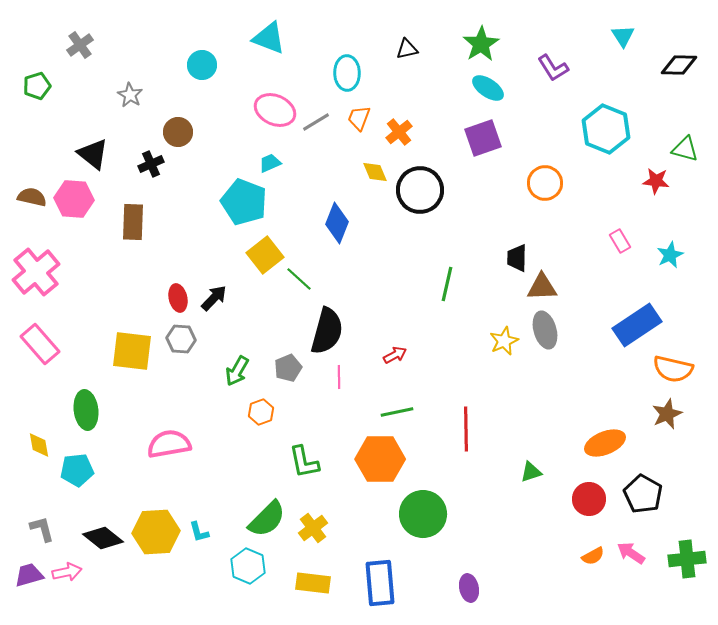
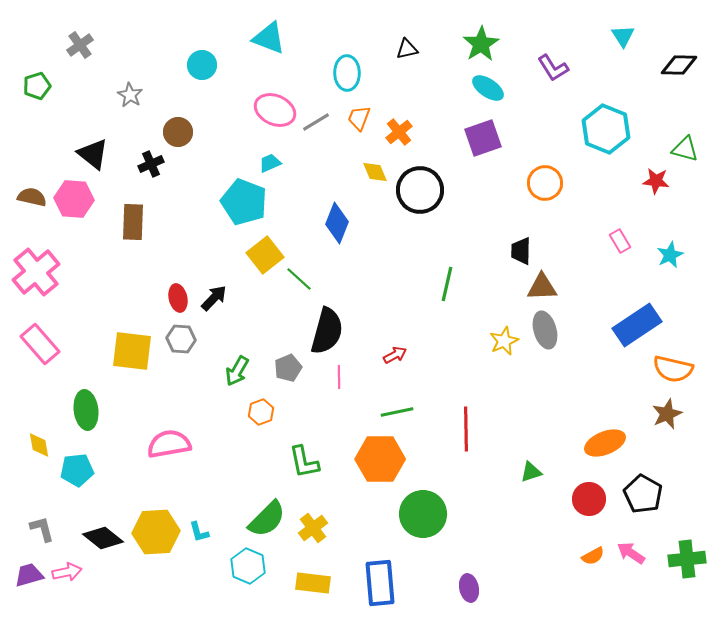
black trapezoid at (517, 258): moved 4 px right, 7 px up
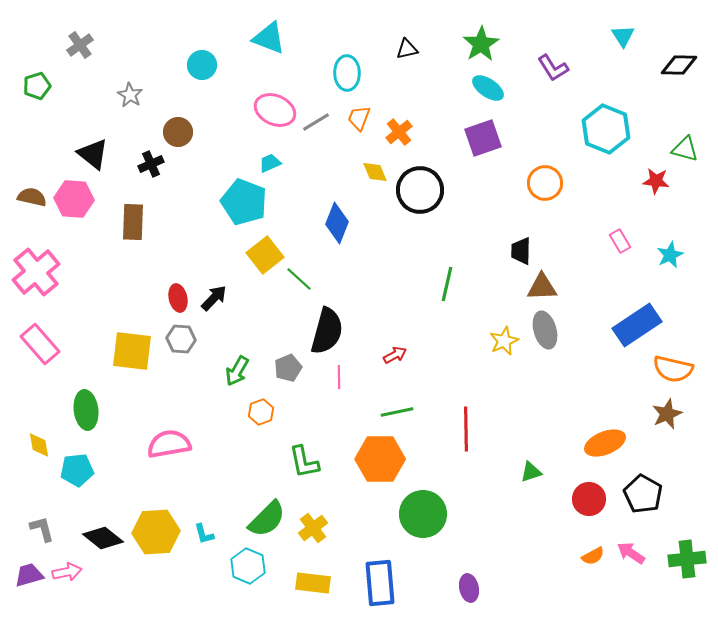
cyan L-shape at (199, 532): moved 5 px right, 2 px down
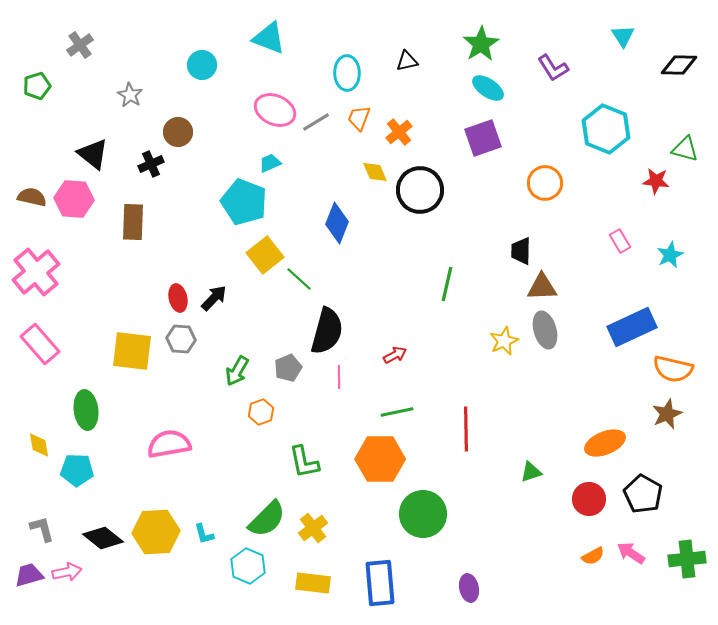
black triangle at (407, 49): moved 12 px down
blue rectangle at (637, 325): moved 5 px left, 2 px down; rotated 9 degrees clockwise
cyan pentagon at (77, 470): rotated 8 degrees clockwise
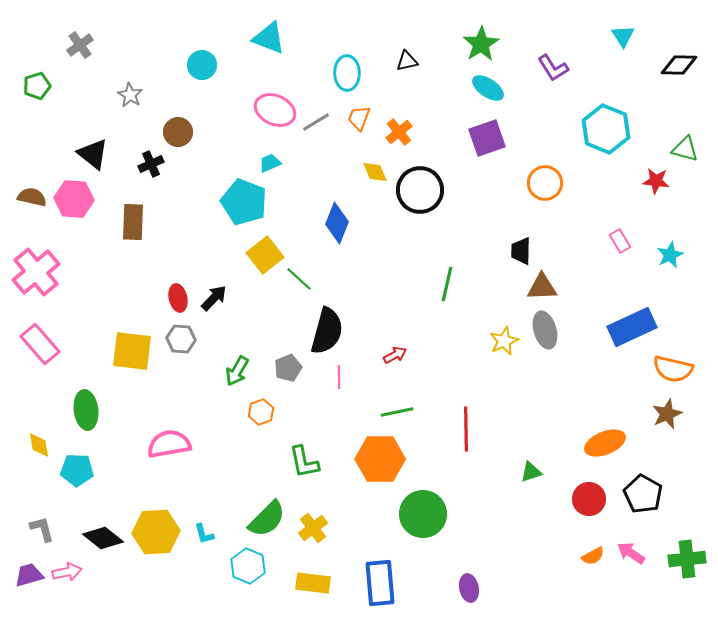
purple square at (483, 138): moved 4 px right
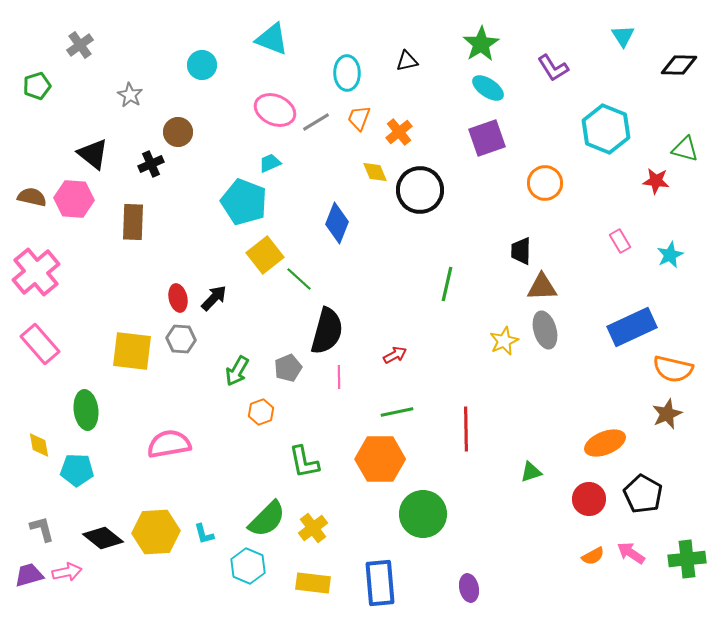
cyan triangle at (269, 38): moved 3 px right, 1 px down
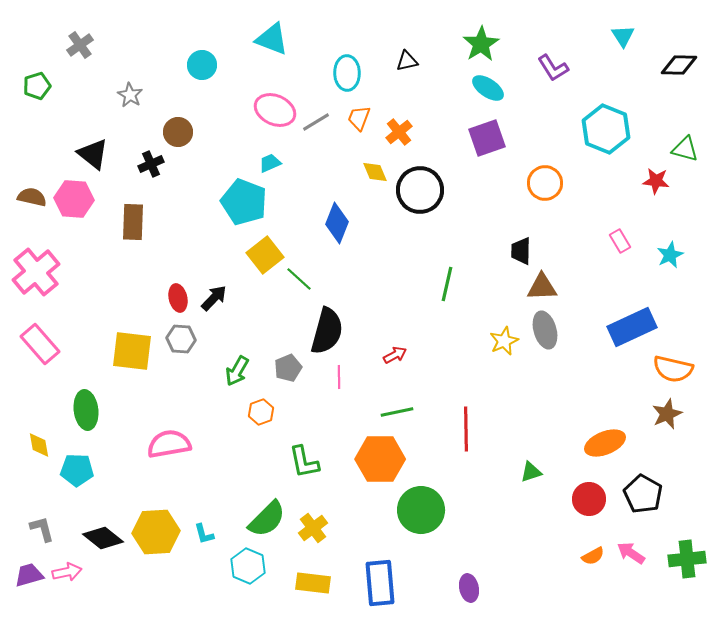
green circle at (423, 514): moved 2 px left, 4 px up
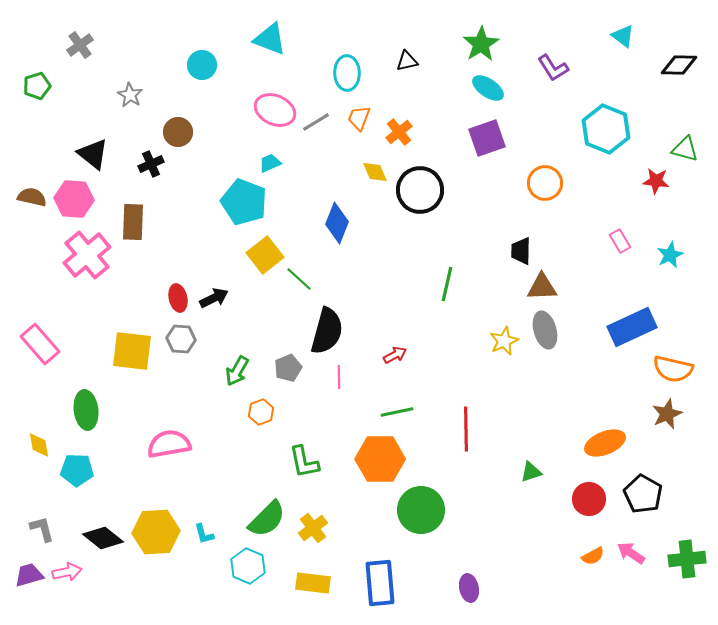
cyan triangle at (623, 36): rotated 20 degrees counterclockwise
cyan triangle at (272, 39): moved 2 px left
pink cross at (36, 272): moved 51 px right, 17 px up
black arrow at (214, 298): rotated 20 degrees clockwise
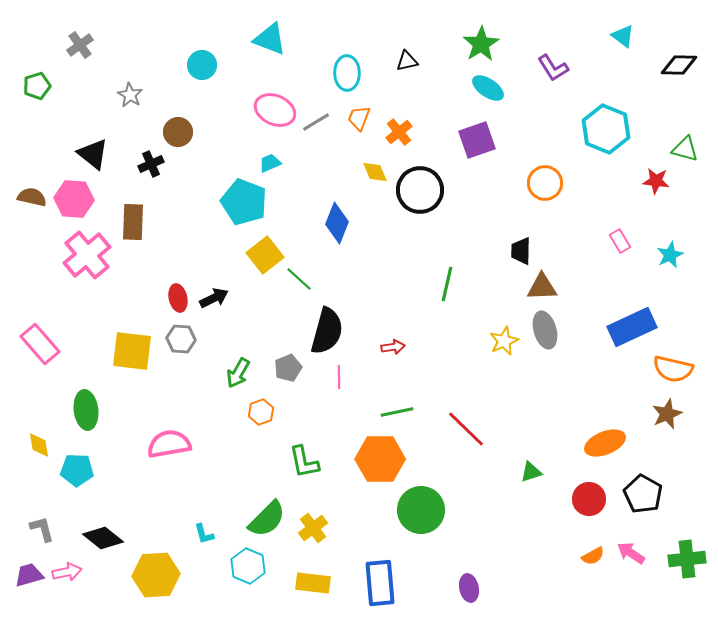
purple square at (487, 138): moved 10 px left, 2 px down
red arrow at (395, 355): moved 2 px left, 8 px up; rotated 20 degrees clockwise
green arrow at (237, 371): moved 1 px right, 2 px down
red line at (466, 429): rotated 45 degrees counterclockwise
yellow hexagon at (156, 532): moved 43 px down
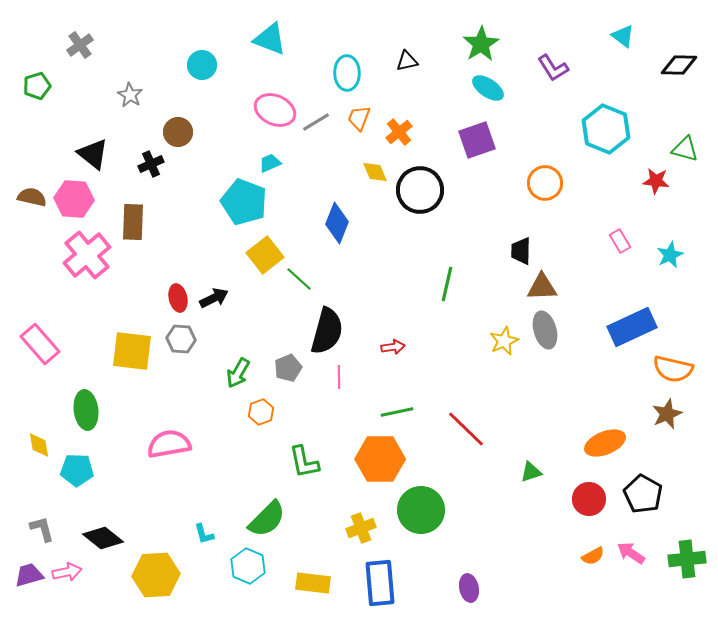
yellow cross at (313, 528): moved 48 px right; rotated 16 degrees clockwise
